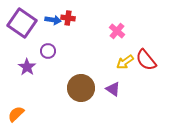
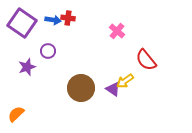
yellow arrow: moved 19 px down
purple star: rotated 18 degrees clockwise
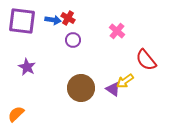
red cross: rotated 24 degrees clockwise
purple square: moved 2 px up; rotated 28 degrees counterclockwise
purple circle: moved 25 px right, 11 px up
purple star: rotated 24 degrees counterclockwise
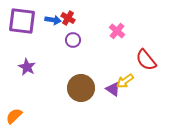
orange semicircle: moved 2 px left, 2 px down
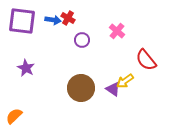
purple circle: moved 9 px right
purple star: moved 1 px left, 1 px down
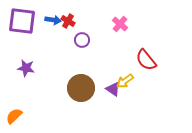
red cross: moved 3 px down
pink cross: moved 3 px right, 7 px up
purple star: rotated 18 degrees counterclockwise
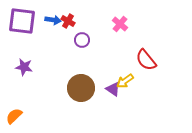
purple star: moved 2 px left, 1 px up
